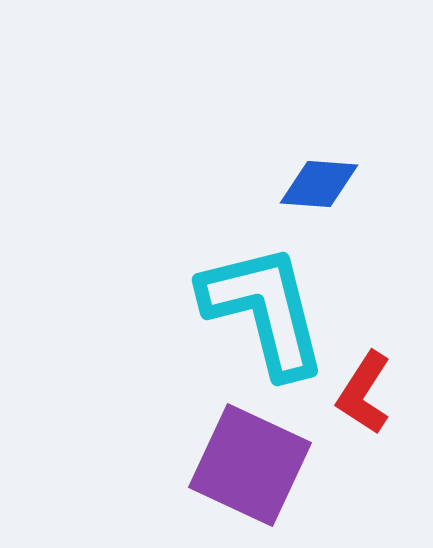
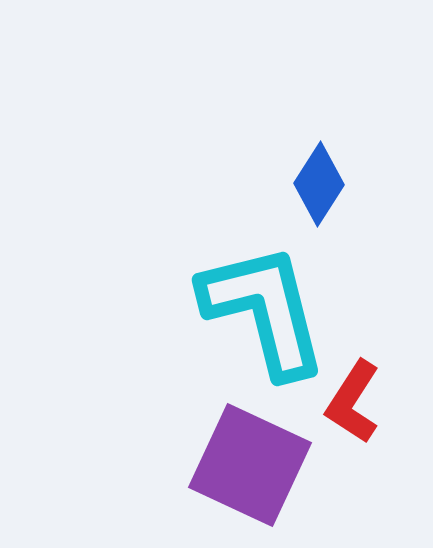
blue diamond: rotated 62 degrees counterclockwise
red L-shape: moved 11 px left, 9 px down
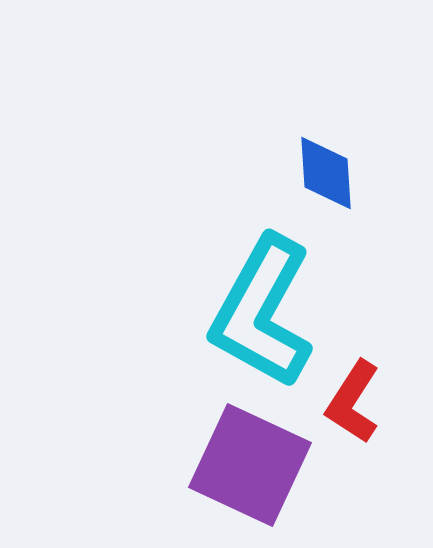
blue diamond: moved 7 px right, 11 px up; rotated 36 degrees counterclockwise
cyan L-shape: moved 2 px left, 2 px down; rotated 137 degrees counterclockwise
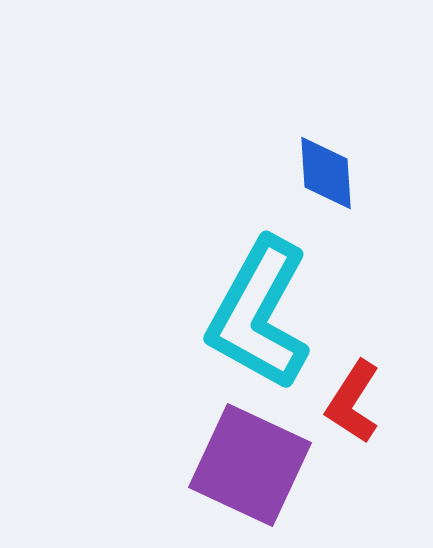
cyan L-shape: moved 3 px left, 2 px down
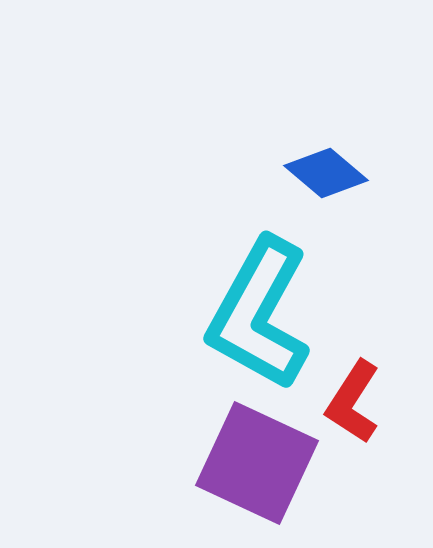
blue diamond: rotated 46 degrees counterclockwise
purple square: moved 7 px right, 2 px up
